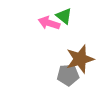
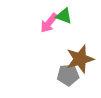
green triangle: rotated 18 degrees counterclockwise
pink arrow: rotated 70 degrees counterclockwise
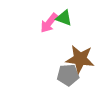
green triangle: moved 2 px down
brown star: rotated 24 degrees clockwise
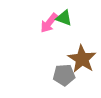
brown star: moved 2 px right; rotated 24 degrees clockwise
gray pentagon: moved 4 px left
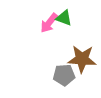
brown star: rotated 28 degrees counterclockwise
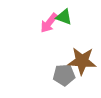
green triangle: moved 1 px up
brown star: moved 2 px down
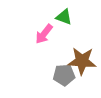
pink arrow: moved 5 px left, 11 px down
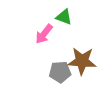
gray pentagon: moved 4 px left, 3 px up
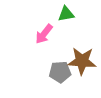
green triangle: moved 2 px right, 3 px up; rotated 30 degrees counterclockwise
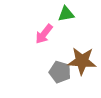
gray pentagon: rotated 20 degrees clockwise
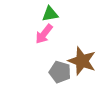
green triangle: moved 16 px left
brown star: rotated 16 degrees clockwise
